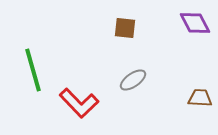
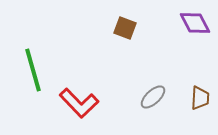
brown square: rotated 15 degrees clockwise
gray ellipse: moved 20 px right, 17 px down; rotated 8 degrees counterclockwise
brown trapezoid: rotated 90 degrees clockwise
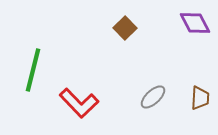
brown square: rotated 25 degrees clockwise
green line: rotated 30 degrees clockwise
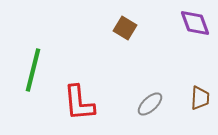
purple diamond: rotated 8 degrees clockwise
brown square: rotated 15 degrees counterclockwise
gray ellipse: moved 3 px left, 7 px down
red L-shape: rotated 39 degrees clockwise
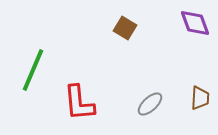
green line: rotated 9 degrees clockwise
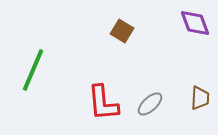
brown square: moved 3 px left, 3 px down
red L-shape: moved 24 px right
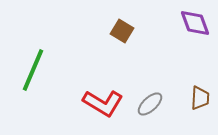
red L-shape: rotated 54 degrees counterclockwise
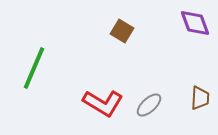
green line: moved 1 px right, 2 px up
gray ellipse: moved 1 px left, 1 px down
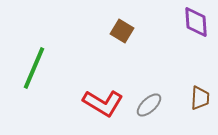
purple diamond: moved 1 px right, 1 px up; rotated 16 degrees clockwise
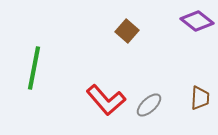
purple diamond: moved 1 px right, 1 px up; rotated 48 degrees counterclockwise
brown square: moved 5 px right; rotated 10 degrees clockwise
green line: rotated 12 degrees counterclockwise
red L-shape: moved 3 px right, 3 px up; rotated 18 degrees clockwise
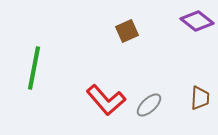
brown square: rotated 25 degrees clockwise
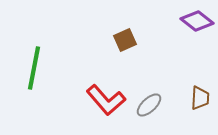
brown square: moved 2 px left, 9 px down
